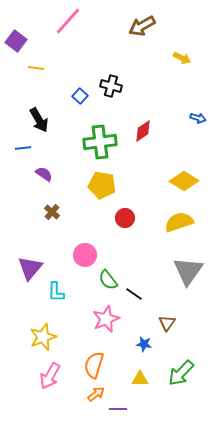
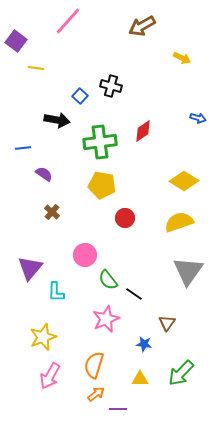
black arrow: moved 18 px right; rotated 50 degrees counterclockwise
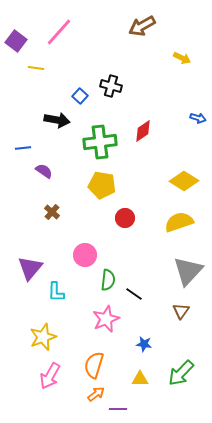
pink line: moved 9 px left, 11 px down
purple semicircle: moved 3 px up
gray triangle: rotated 8 degrees clockwise
green semicircle: rotated 135 degrees counterclockwise
brown triangle: moved 14 px right, 12 px up
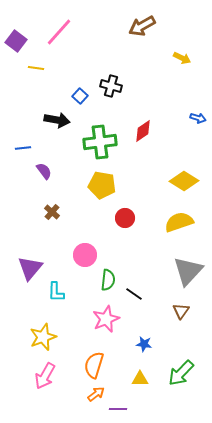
purple semicircle: rotated 18 degrees clockwise
pink arrow: moved 5 px left
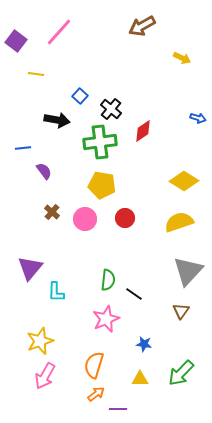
yellow line: moved 6 px down
black cross: moved 23 px down; rotated 25 degrees clockwise
pink circle: moved 36 px up
yellow star: moved 3 px left, 4 px down
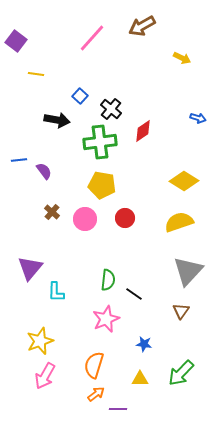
pink line: moved 33 px right, 6 px down
blue line: moved 4 px left, 12 px down
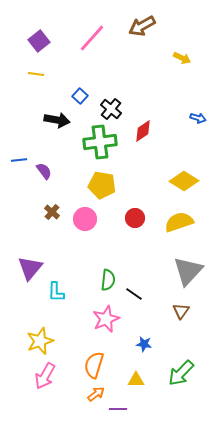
purple square: moved 23 px right; rotated 15 degrees clockwise
red circle: moved 10 px right
yellow triangle: moved 4 px left, 1 px down
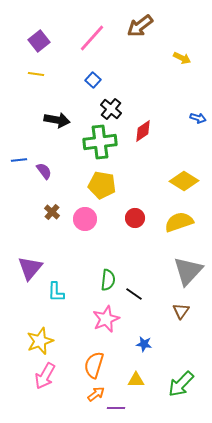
brown arrow: moved 2 px left; rotated 8 degrees counterclockwise
blue square: moved 13 px right, 16 px up
green arrow: moved 11 px down
purple line: moved 2 px left, 1 px up
